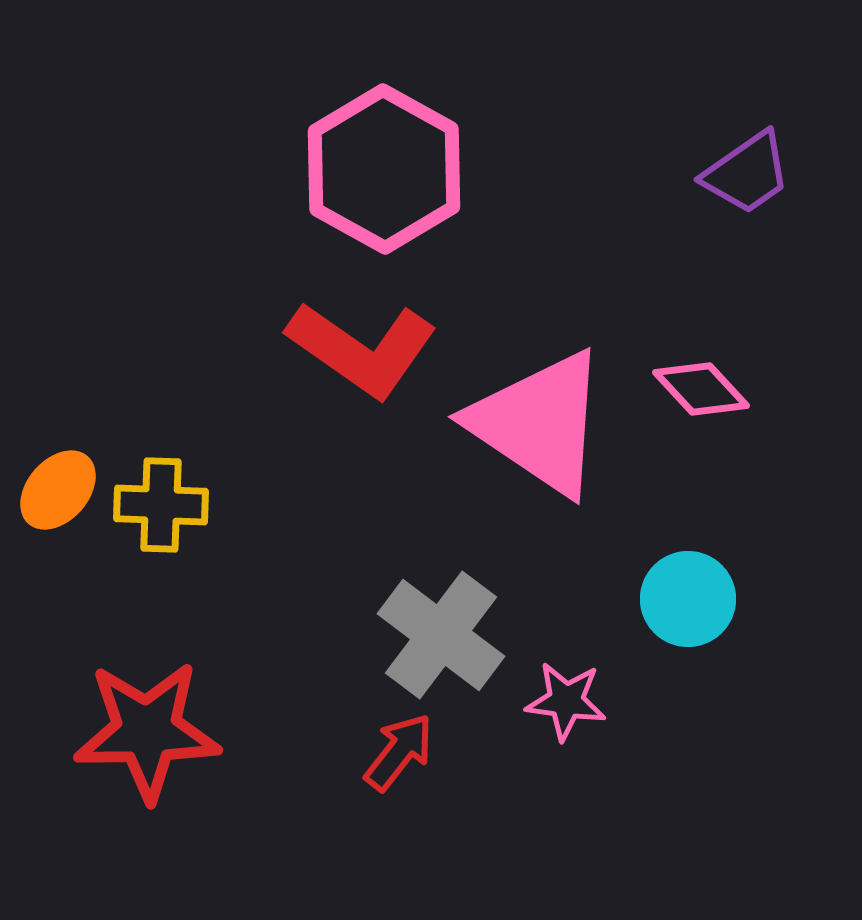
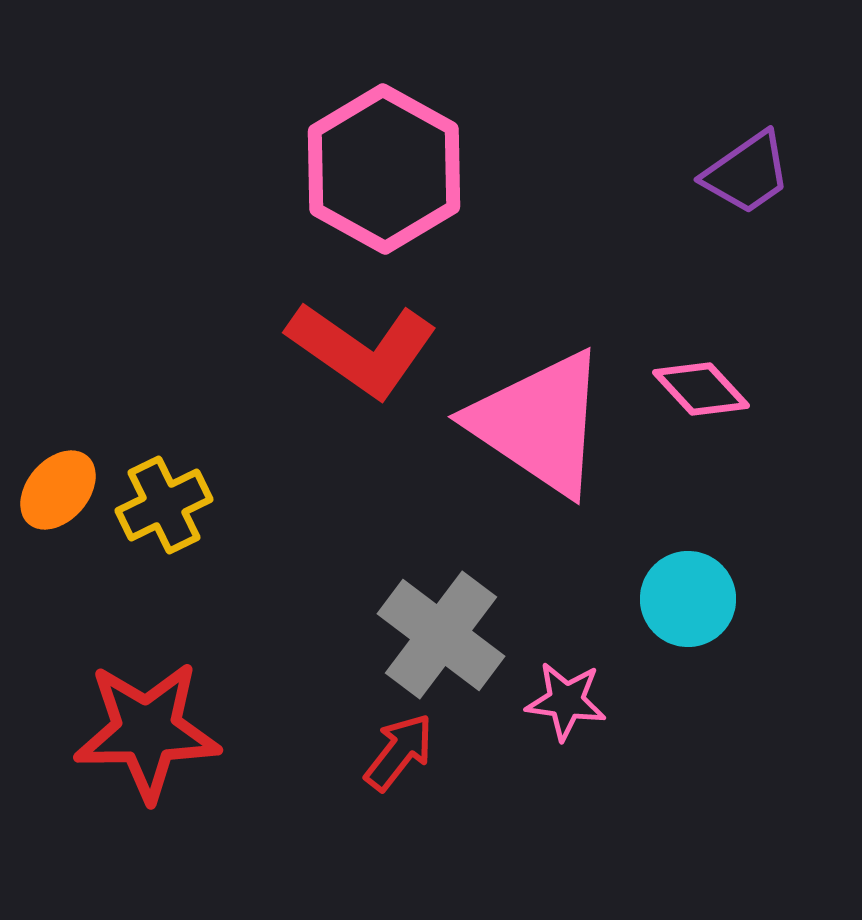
yellow cross: moved 3 px right; rotated 28 degrees counterclockwise
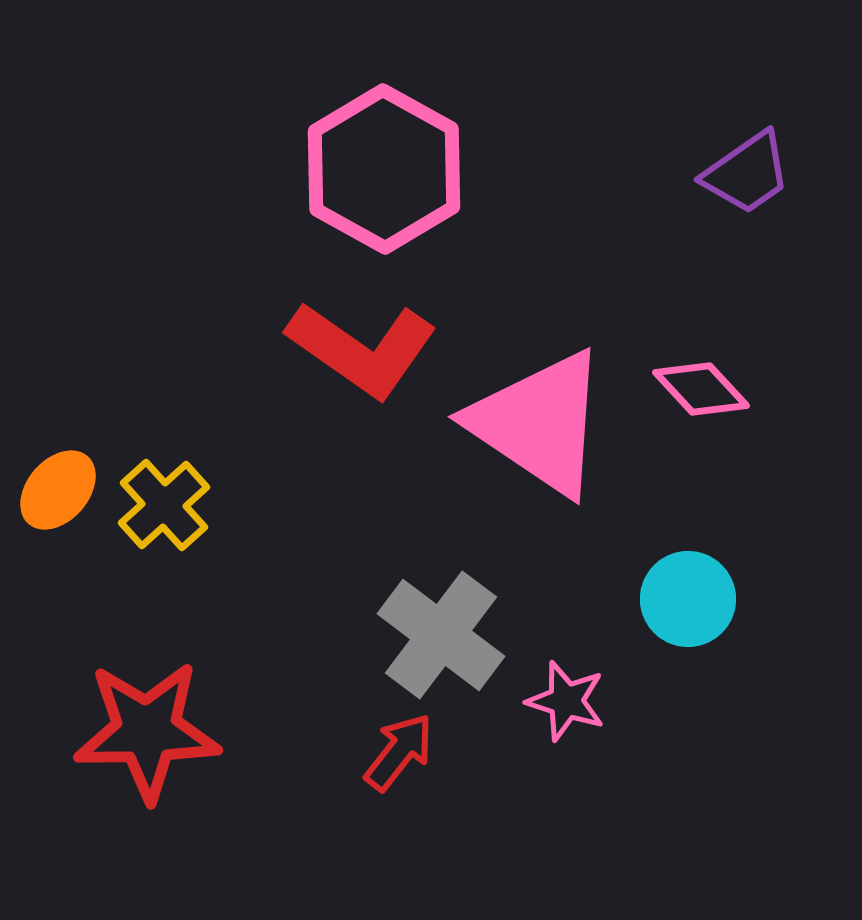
yellow cross: rotated 16 degrees counterclockwise
pink star: rotated 10 degrees clockwise
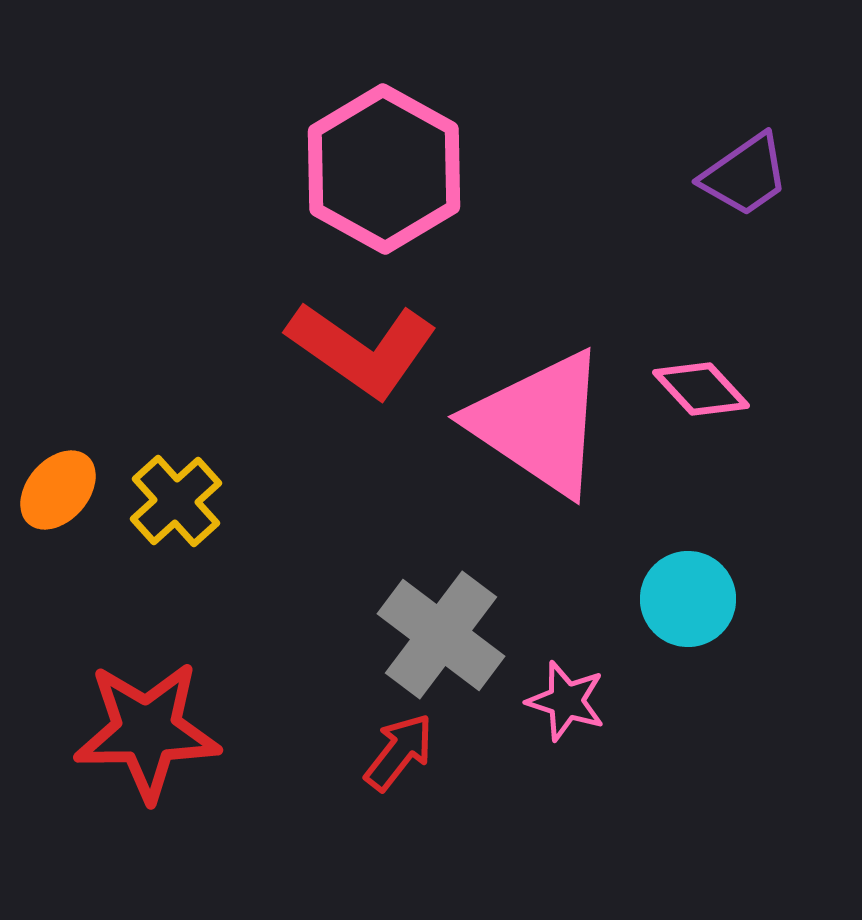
purple trapezoid: moved 2 px left, 2 px down
yellow cross: moved 12 px right, 4 px up
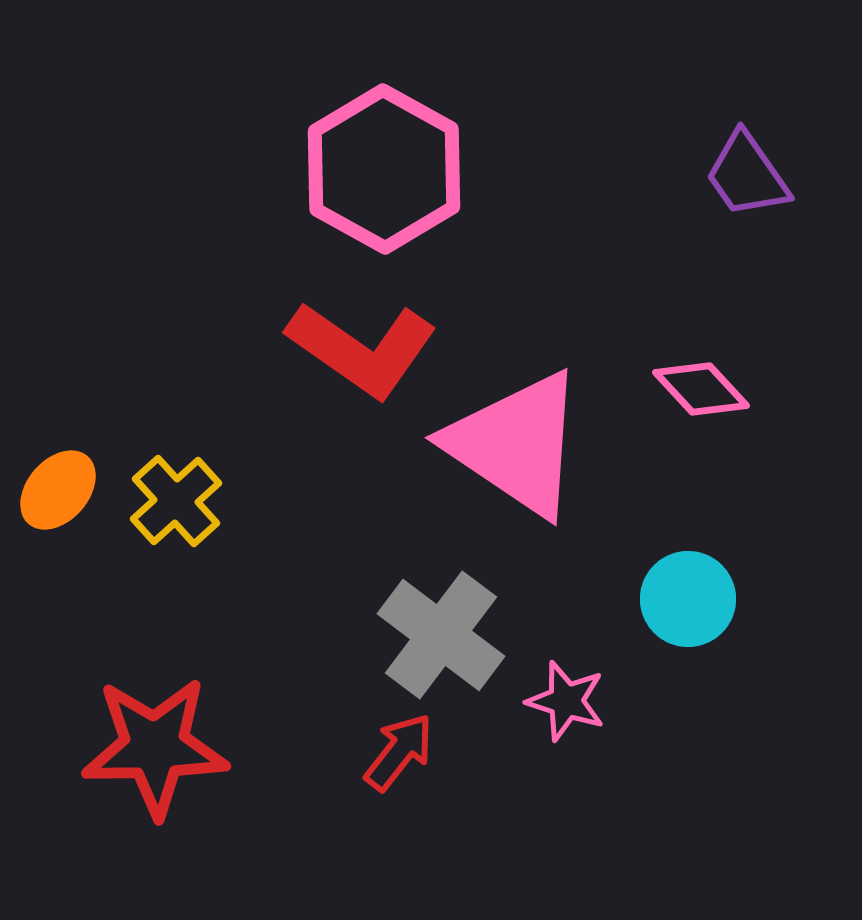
purple trapezoid: moved 2 px right; rotated 90 degrees clockwise
pink triangle: moved 23 px left, 21 px down
red star: moved 8 px right, 16 px down
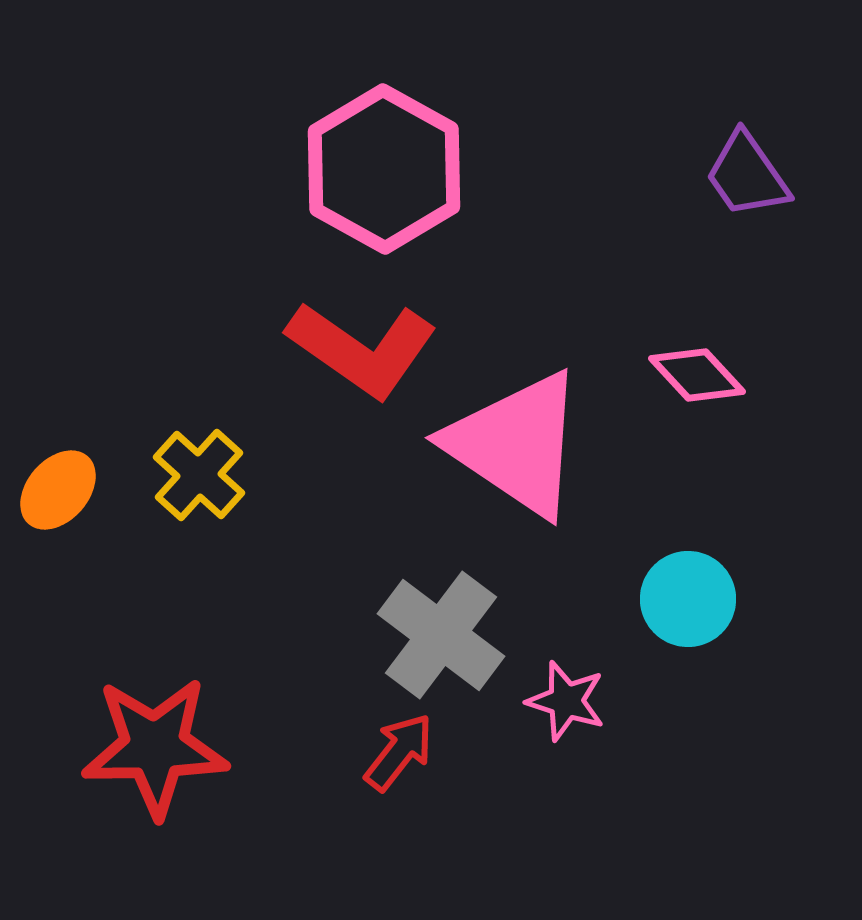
pink diamond: moved 4 px left, 14 px up
yellow cross: moved 23 px right, 26 px up; rotated 6 degrees counterclockwise
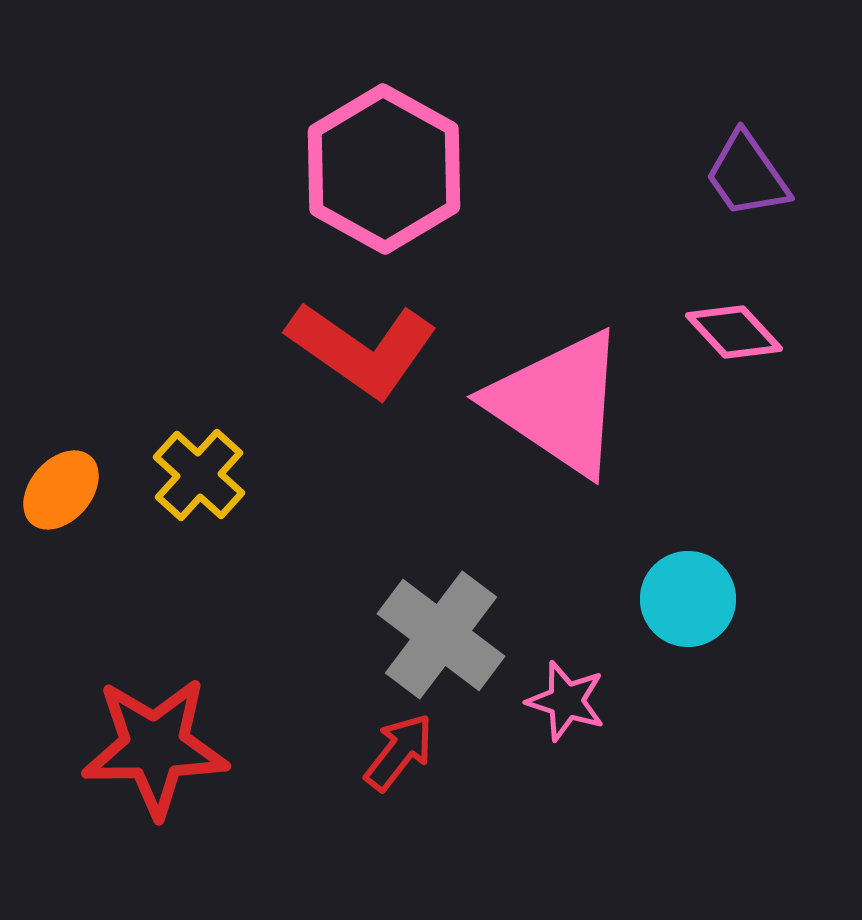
pink diamond: moved 37 px right, 43 px up
pink triangle: moved 42 px right, 41 px up
orange ellipse: moved 3 px right
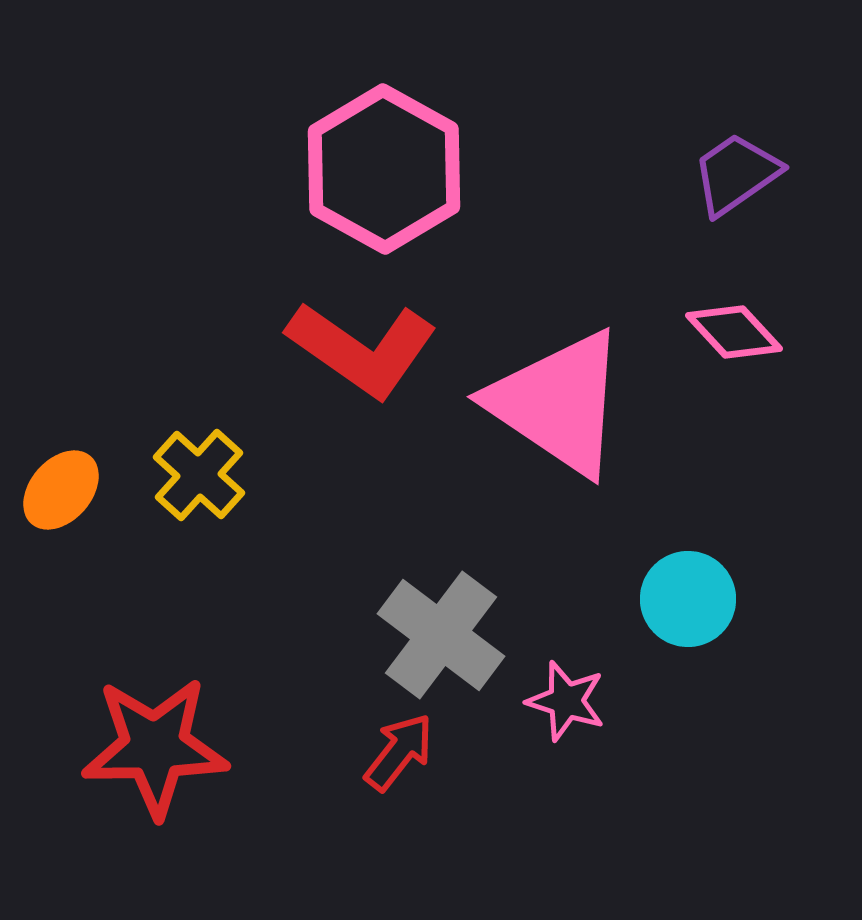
purple trapezoid: moved 11 px left, 1 px up; rotated 90 degrees clockwise
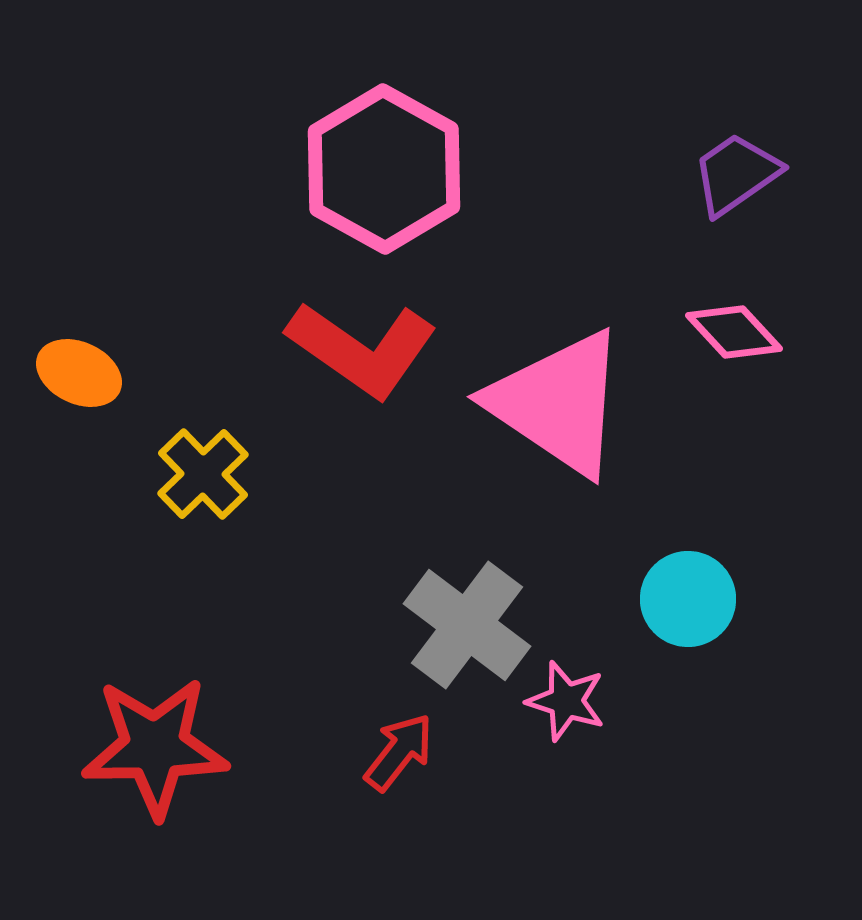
yellow cross: moved 4 px right, 1 px up; rotated 4 degrees clockwise
orange ellipse: moved 18 px right, 117 px up; rotated 74 degrees clockwise
gray cross: moved 26 px right, 10 px up
